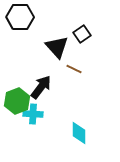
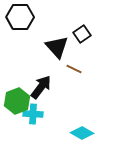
cyan diamond: moved 3 px right; rotated 60 degrees counterclockwise
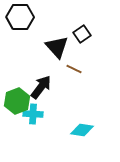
cyan diamond: moved 3 px up; rotated 20 degrees counterclockwise
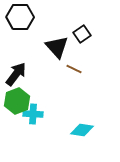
black arrow: moved 25 px left, 13 px up
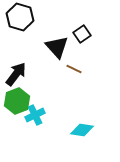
black hexagon: rotated 16 degrees clockwise
cyan cross: moved 2 px right, 1 px down; rotated 30 degrees counterclockwise
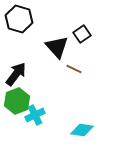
black hexagon: moved 1 px left, 2 px down
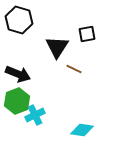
black hexagon: moved 1 px down
black square: moved 5 px right; rotated 24 degrees clockwise
black triangle: rotated 15 degrees clockwise
black arrow: moved 2 px right; rotated 75 degrees clockwise
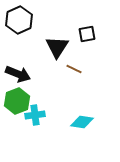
black hexagon: rotated 20 degrees clockwise
cyan cross: rotated 18 degrees clockwise
cyan diamond: moved 8 px up
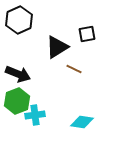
black triangle: rotated 25 degrees clockwise
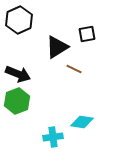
cyan cross: moved 18 px right, 22 px down
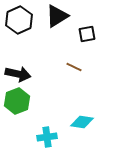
black triangle: moved 31 px up
brown line: moved 2 px up
black arrow: rotated 10 degrees counterclockwise
cyan cross: moved 6 px left
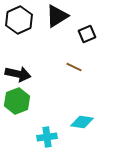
black square: rotated 12 degrees counterclockwise
